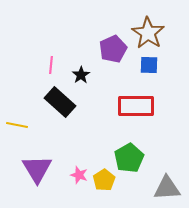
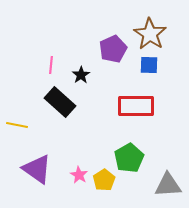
brown star: moved 2 px right, 1 px down
purple triangle: rotated 24 degrees counterclockwise
pink star: rotated 12 degrees clockwise
gray triangle: moved 1 px right, 3 px up
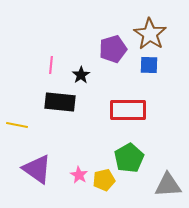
purple pentagon: rotated 8 degrees clockwise
black rectangle: rotated 36 degrees counterclockwise
red rectangle: moved 8 px left, 4 px down
yellow pentagon: rotated 20 degrees clockwise
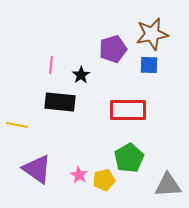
brown star: moved 2 px right; rotated 28 degrees clockwise
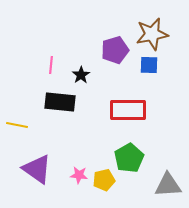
purple pentagon: moved 2 px right, 1 px down
pink star: rotated 24 degrees counterclockwise
